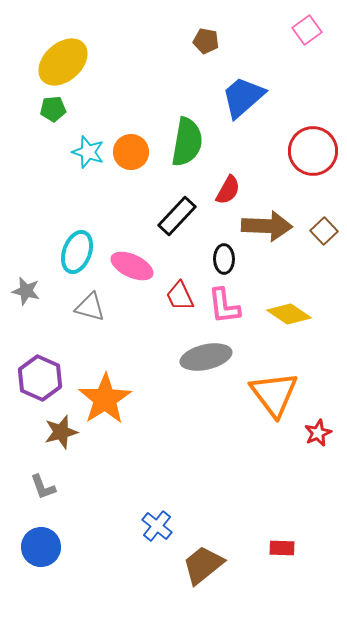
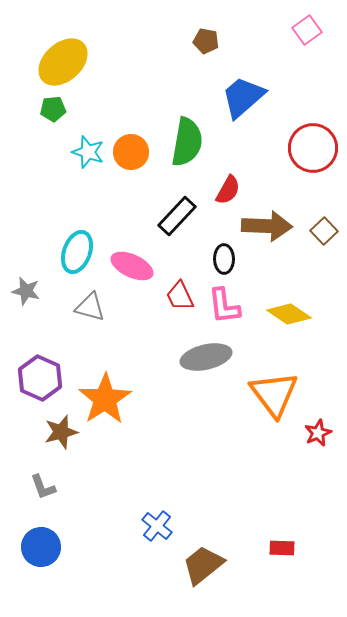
red circle: moved 3 px up
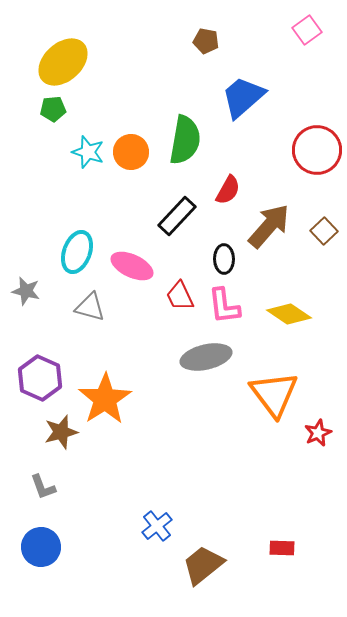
green semicircle: moved 2 px left, 2 px up
red circle: moved 4 px right, 2 px down
brown arrow: moved 2 px right; rotated 51 degrees counterclockwise
blue cross: rotated 12 degrees clockwise
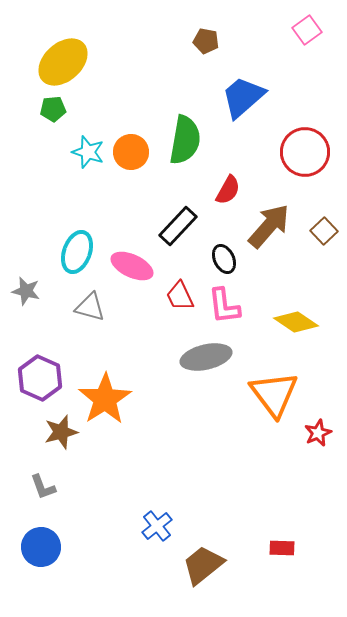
red circle: moved 12 px left, 2 px down
black rectangle: moved 1 px right, 10 px down
black ellipse: rotated 24 degrees counterclockwise
yellow diamond: moved 7 px right, 8 px down
